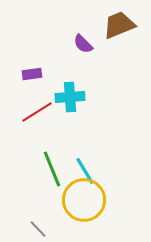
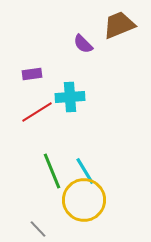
green line: moved 2 px down
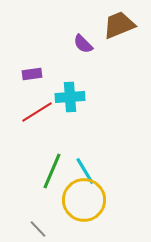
green line: rotated 45 degrees clockwise
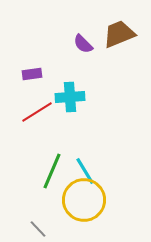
brown trapezoid: moved 9 px down
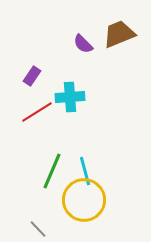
purple rectangle: moved 2 px down; rotated 48 degrees counterclockwise
cyan line: rotated 16 degrees clockwise
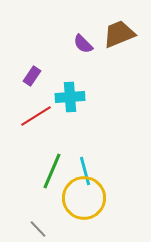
red line: moved 1 px left, 4 px down
yellow circle: moved 2 px up
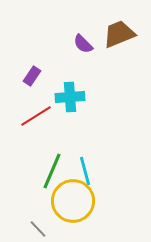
yellow circle: moved 11 px left, 3 px down
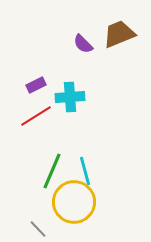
purple rectangle: moved 4 px right, 9 px down; rotated 30 degrees clockwise
yellow circle: moved 1 px right, 1 px down
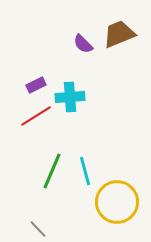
yellow circle: moved 43 px right
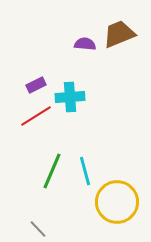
purple semicircle: moved 2 px right; rotated 140 degrees clockwise
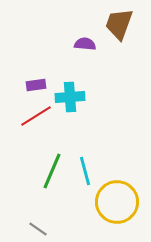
brown trapezoid: moved 10 px up; rotated 48 degrees counterclockwise
purple rectangle: rotated 18 degrees clockwise
gray line: rotated 12 degrees counterclockwise
